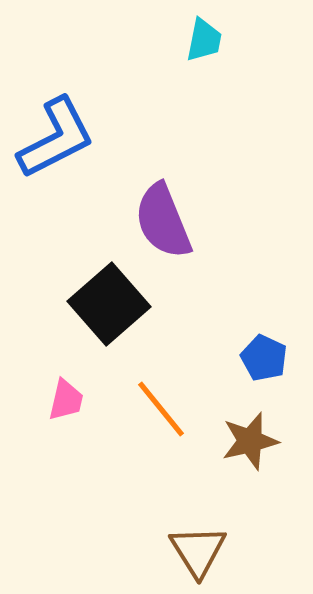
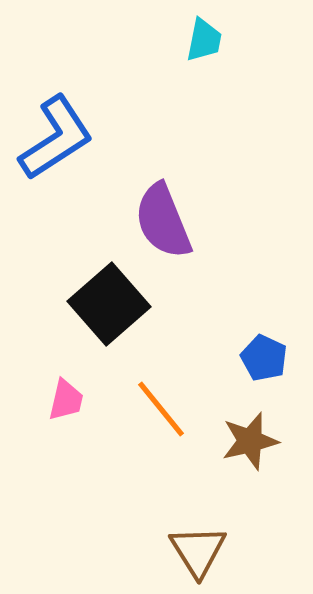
blue L-shape: rotated 6 degrees counterclockwise
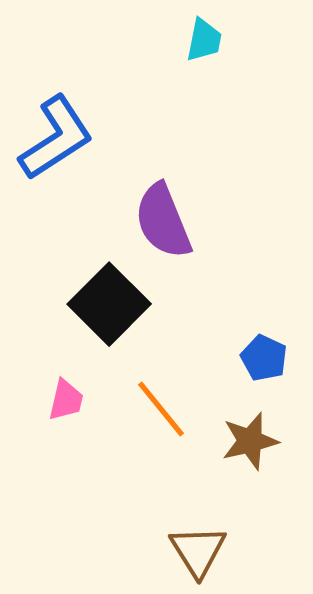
black square: rotated 4 degrees counterclockwise
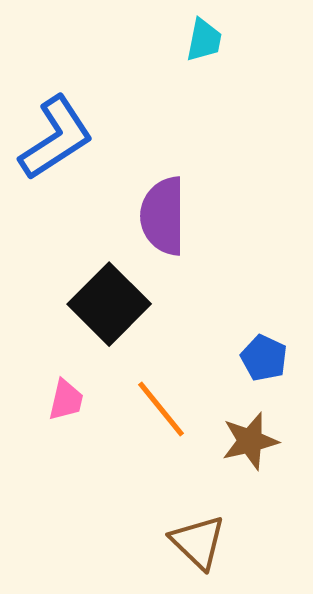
purple semicircle: moved 5 px up; rotated 22 degrees clockwise
brown triangle: moved 9 px up; rotated 14 degrees counterclockwise
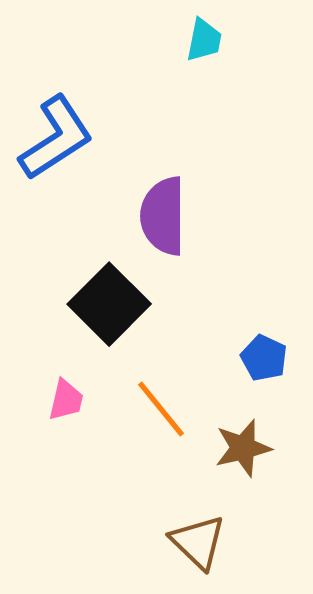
brown star: moved 7 px left, 7 px down
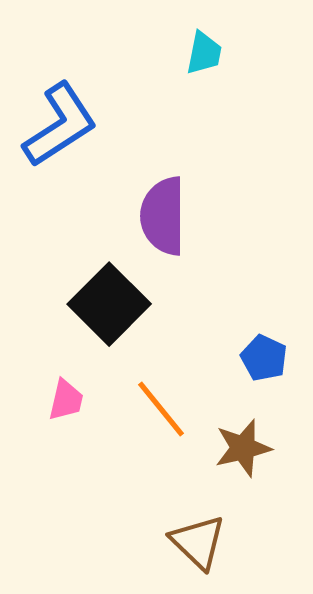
cyan trapezoid: moved 13 px down
blue L-shape: moved 4 px right, 13 px up
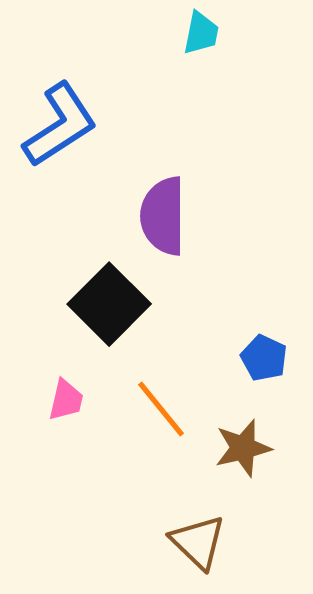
cyan trapezoid: moved 3 px left, 20 px up
